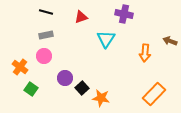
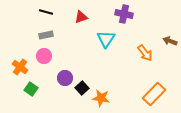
orange arrow: rotated 42 degrees counterclockwise
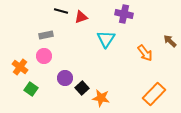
black line: moved 15 px right, 1 px up
brown arrow: rotated 24 degrees clockwise
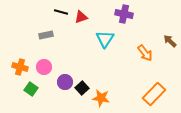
black line: moved 1 px down
cyan triangle: moved 1 px left
pink circle: moved 11 px down
orange cross: rotated 21 degrees counterclockwise
purple circle: moved 4 px down
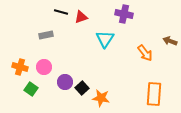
brown arrow: rotated 24 degrees counterclockwise
orange rectangle: rotated 40 degrees counterclockwise
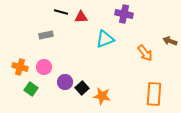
red triangle: rotated 16 degrees clockwise
cyan triangle: rotated 36 degrees clockwise
orange star: moved 1 px right, 2 px up
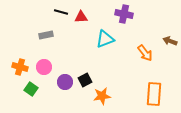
black square: moved 3 px right, 8 px up; rotated 16 degrees clockwise
orange star: rotated 18 degrees counterclockwise
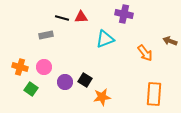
black line: moved 1 px right, 6 px down
black square: rotated 32 degrees counterclockwise
orange star: moved 1 px down
